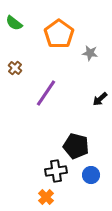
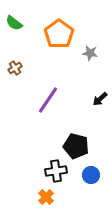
brown cross: rotated 16 degrees clockwise
purple line: moved 2 px right, 7 px down
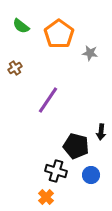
green semicircle: moved 7 px right, 3 px down
black arrow: moved 1 px right, 33 px down; rotated 42 degrees counterclockwise
black cross: rotated 25 degrees clockwise
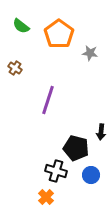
brown cross: rotated 24 degrees counterclockwise
purple line: rotated 16 degrees counterclockwise
black pentagon: moved 2 px down
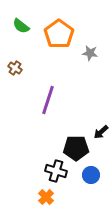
black arrow: rotated 42 degrees clockwise
black pentagon: rotated 15 degrees counterclockwise
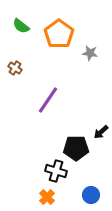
purple line: rotated 16 degrees clockwise
blue circle: moved 20 px down
orange cross: moved 1 px right
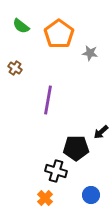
purple line: rotated 24 degrees counterclockwise
orange cross: moved 2 px left, 1 px down
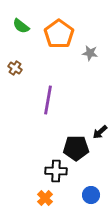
black arrow: moved 1 px left
black cross: rotated 15 degrees counterclockwise
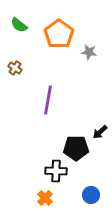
green semicircle: moved 2 px left, 1 px up
gray star: moved 1 px left, 1 px up
